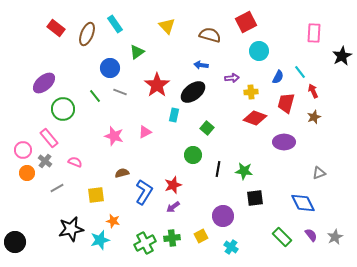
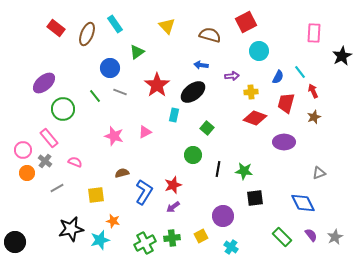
purple arrow at (232, 78): moved 2 px up
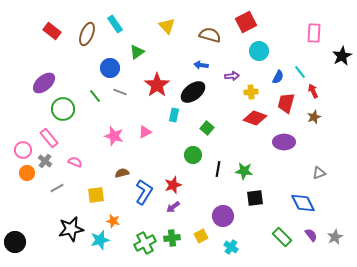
red rectangle at (56, 28): moved 4 px left, 3 px down
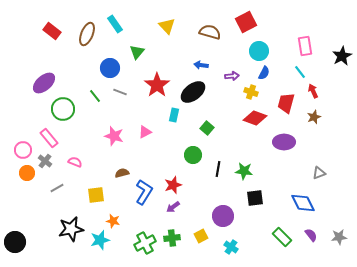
pink rectangle at (314, 33): moved 9 px left, 13 px down; rotated 12 degrees counterclockwise
brown semicircle at (210, 35): moved 3 px up
green triangle at (137, 52): rotated 14 degrees counterclockwise
blue semicircle at (278, 77): moved 14 px left, 4 px up
yellow cross at (251, 92): rotated 24 degrees clockwise
gray star at (335, 237): moved 4 px right; rotated 21 degrees clockwise
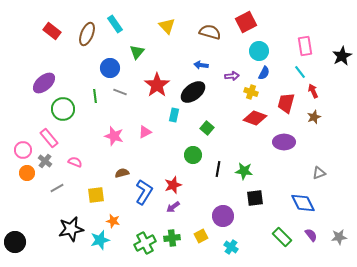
green line at (95, 96): rotated 32 degrees clockwise
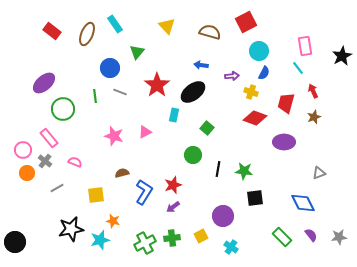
cyan line at (300, 72): moved 2 px left, 4 px up
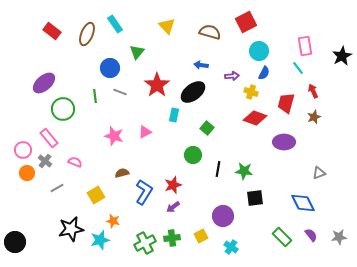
yellow square at (96, 195): rotated 24 degrees counterclockwise
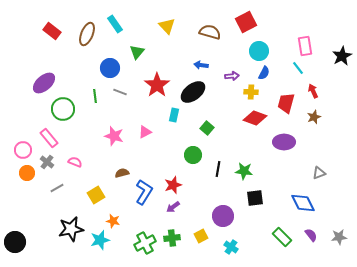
yellow cross at (251, 92): rotated 16 degrees counterclockwise
gray cross at (45, 161): moved 2 px right, 1 px down
